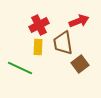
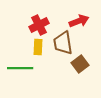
green line: rotated 25 degrees counterclockwise
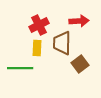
red arrow: rotated 18 degrees clockwise
brown trapezoid: moved 1 px left; rotated 10 degrees clockwise
yellow rectangle: moved 1 px left, 1 px down
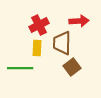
brown square: moved 8 px left, 3 px down
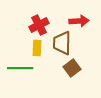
brown square: moved 1 px down
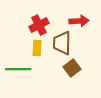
green line: moved 2 px left, 1 px down
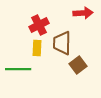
red arrow: moved 4 px right, 8 px up
brown square: moved 6 px right, 3 px up
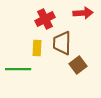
red cross: moved 6 px right, 6 px up
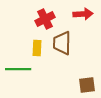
red arrow: moved 1 px down
brown square: moved 9 px right, 20 px down; rotated 30 degrees clockwise
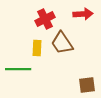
brown trapezoid: rotated 35 degrees counterclockwise
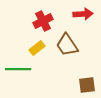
red cross: moved 2 px left, 2 px down
brown trapezoid: moved 5 px right, 2 px down
yellow rectangle: rotated 49 degrees clockwise
